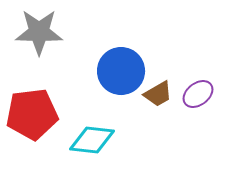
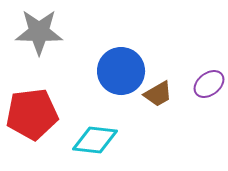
purple ellipse: moved 11 px right, 10 px up
cyan diamond: moved 3 px right
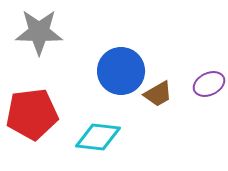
purple ellipse: rotated 12 degrees clockwise
cyan diamond: moved 3 px right, 3 px up
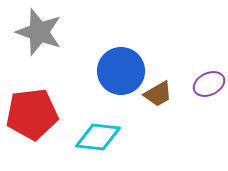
gray star: rotated 18 degrees clockwise
